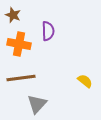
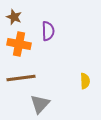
brown star: moved 1 px right, 2 px down
yellow semicircle: rotated 49 degrees clockwise
gray triangle: moved 3 px right
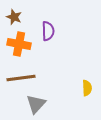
yellow semicircle: moved 2 px right, 7 px down
gray triangle: moved 4 px left
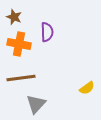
purple semicircle: moved 1 px left, 1 px down
yellow semicircle: rotated 56 degrees clockwise
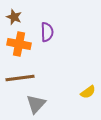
brown line: moved 1 px left
yellow semicircle: moved 1 px right, 4 px down
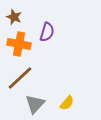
purple semicircle: rotated 18 degrees clockwise
brown line: rotated 36 degrees counterclockwise
yellow semicircle: moved 21 px left, 11 px down; rotated 14 degrees counterclockwise
gray triangle: moved 1 px left
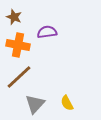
purple semicircle: rotated 114 degrees counterclockwise
orange cross: moved 1 px left, 1 px down
brown line: moved 1 px left, 1 px up
yellow semicircle: rotated 112 degrees clockwise
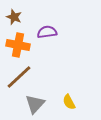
yellow semicircle: moved 2 px right, 1 px up
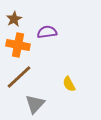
brown star: moved 2 px down; rotated 21 degrees clockwise
yellow semicircle: moved 18 px up
